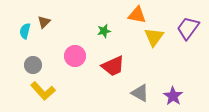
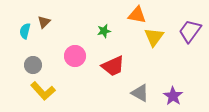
purple trapezoid: moved 2 px right, 3 px down
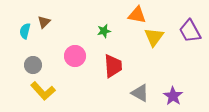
purple trapezoid: rotated 65 degrees counterclockwise
red trapezoid: rotated 70 degrees counterclockwise
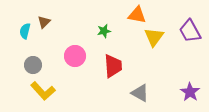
purple star: moved 17 px right, 4 px up
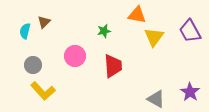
gray triangle: moved 16 px right, 6 px down
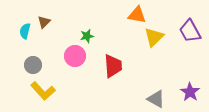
green star: moved 17 px left, 5 px down
yellow triangle: rotated 10 degrees clockwise
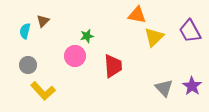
brown triangle: moved 1 px left, 1 px up
gray circle: moved 5 px left
purple star: moved 2 px right, 6 px up
gray triangle: moved 8 px right, 11 px up; rotated 18 degrees clockwise
